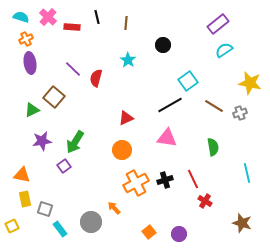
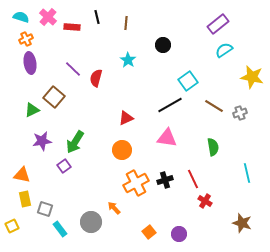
yellow star at (250, 83): moved 2 px right, 6 px up
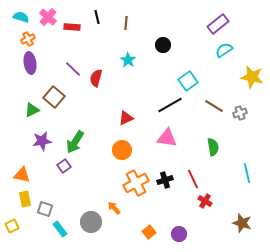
orange cross at (26, 39): moved 2 px right
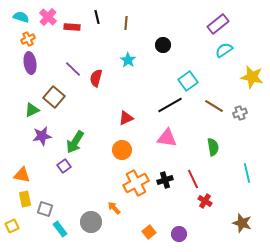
purple star at (42, 141): moved 5 px up
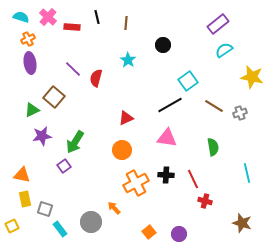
black cross at (165, 180): moved 1 px right, 5 px up; rotated 21 degrees clockwise
red cross at (205, 201): rotated 16 degrees counterclockwise
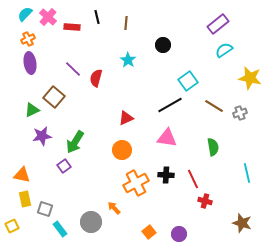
cyan semicircle at (21, 17): moved 4 px right, 3 px up; rotated 63 degrees counterclockwise
yellow star at (252, 77): moved 2 px left, 1 px down
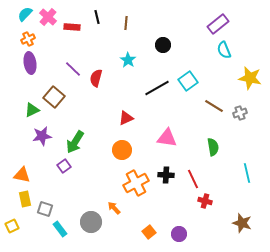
cyan semicircle at (224, 50): rotated 78 degrees counterclockwise
black line at (170, 105): moved 13 px left, 17 px up
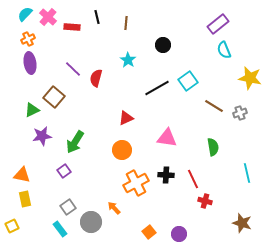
purple square at (64, 166): moved 5 px down
gray square at (45, 209): moved 23 px right, 2 px up; rotated 35 degrees clockwise
